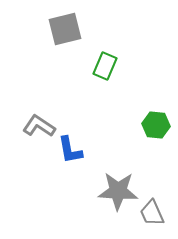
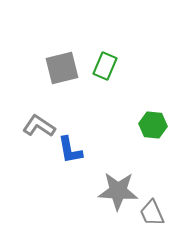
gray square: moved 3 px left, 39 px down
green hexagon: moved 3 px left
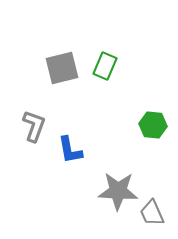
gray L-shape: moved 5 px left; rotated 76 degrees clockwise
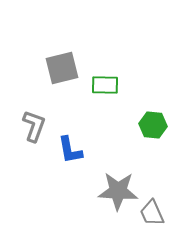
green rectangle: moved 19 px down; rotated 68 degrees clockwise
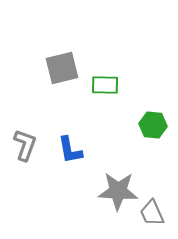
gray L-shape: moved 9 px left, 19 px down
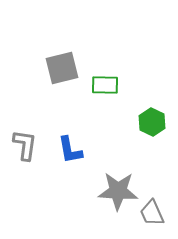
green hexagon: moved 1 px left, 3 px up; rotated 20 degrees clockwise
gray L-shape: rotated 12 degrees counterclockwise
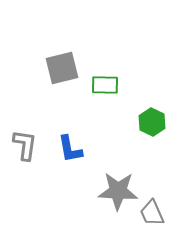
blue L-shape: moved 1 px up
